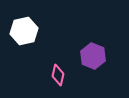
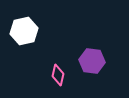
purple hexagon: moved 1 px left, 5 px down; rotated 15 degrees counterclockwise
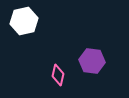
white hexagon: moved 10 px up
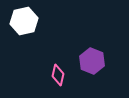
purple hexagon: rotated 15 degrees clockwise
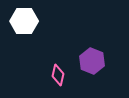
white hexagon: rotated 12 degrees clockwise
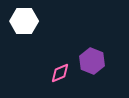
pink diamond: moved 2 px right, 2 px up; rotated 55 degrees clockwise
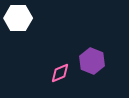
white hexagon: moved 6 px left, 3 px up
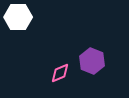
white hexagon: moved 1 px up
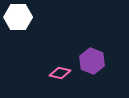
pink diamond: rotated 35 degrees clockwise
